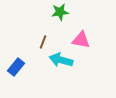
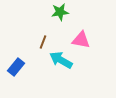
cyan arrow: rotated 15 degrees clockwise
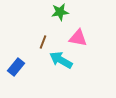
pink triangle: moved 3 px left, 2 px up
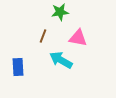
brown line: moved 6 px up
blue rectangle: moved 2 px right; rotated 42 degrees counterclockwise
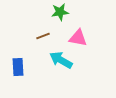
brown line: rotated 48 degrees clockwise
